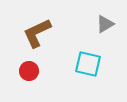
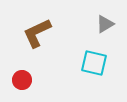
cyan square: moved 6 px right, 1 px up
red circle: moved 7 px left, 9 px down
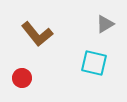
brown L-shape: moved 1 px down; rotated 104 degrees counterclockwise
red circle: moved 2 px up
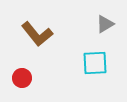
cyan square: moved 1 px right; rotated 16 degrees counterclockwise
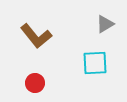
brown L-shape: moved 1 px left, 2 px down
red circle: moved 13 px right, 5 px down
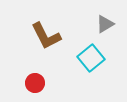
brown L-shape: moved 10 px right; rotated 12 degrees clockwise
cyan square: moved 4 px left, 5 px up; rotated 36 degrees counterclockwise
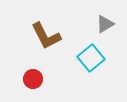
red circle: moved 2 px left, 4 px up
